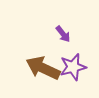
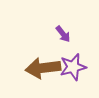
brown arrow: rotated 32 degrees counterclockwise
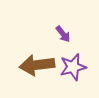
brown arrow: moved 6 px left, 3 px up
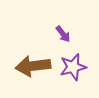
brown arrow: moved 4 px left, 1 px down
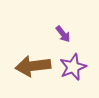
purple star: rotated 8 degrees counterclockwise
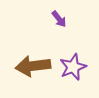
purple arrow: moved 4 px left, 15 px up
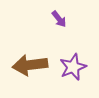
brown arrow: moved 3 px left, 1 px up
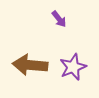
brown arrow: rotated 12 degrees clockwise
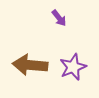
purple arrow: moved 1 px up
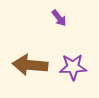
purple star: rotated 20 degrees clockwise
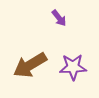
brown arrow: rotated 36 degrees counterclockwise
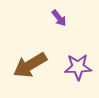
purple star: moved 5 px right
